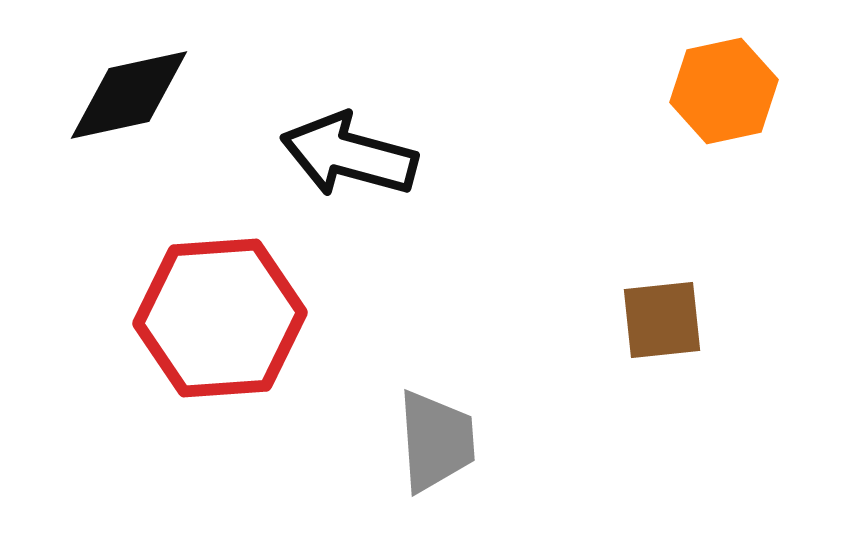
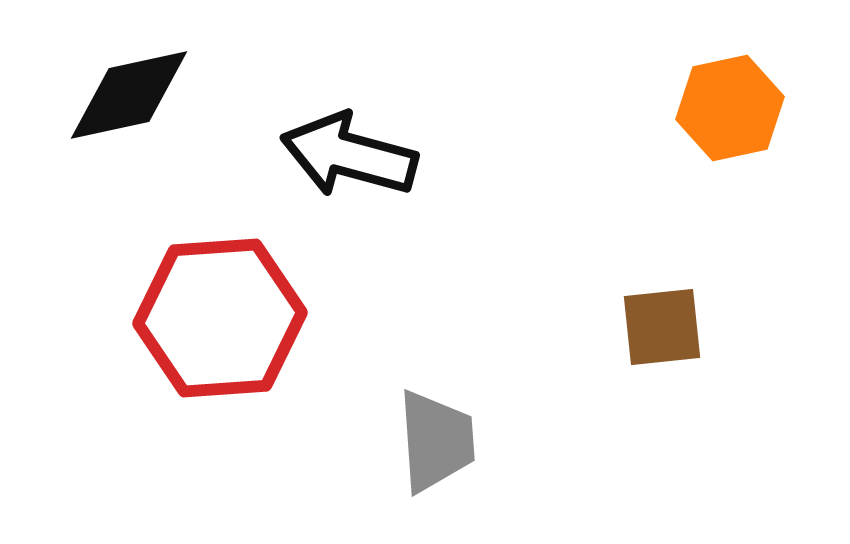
orange hexagon: moved 6 px right, 17 px down
brown square: moved 7 px down
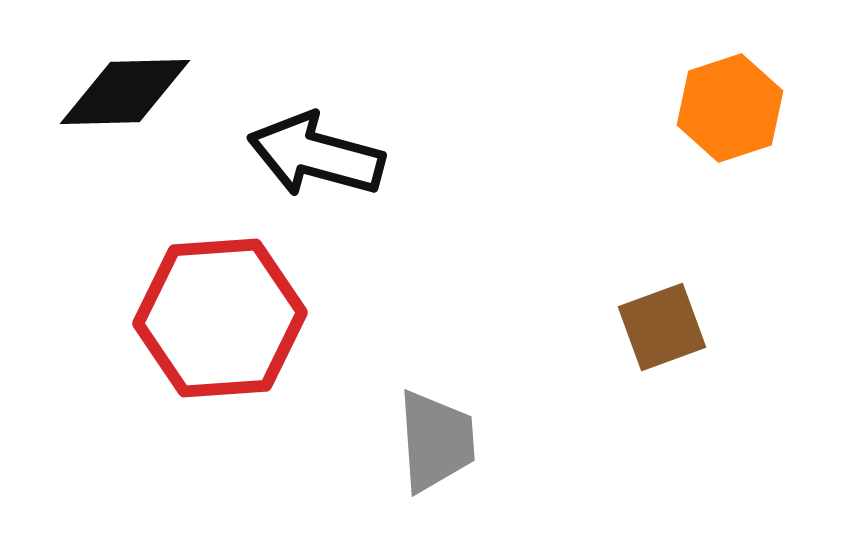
black diamond: moved 4 px left, 3 px up; rotated 11 degrees clockwise
orange hexagon: rotated 6 degrees counterclockwise
black arrow: moved 33 px left
brown square: rotated 14 degrees counterclockwise
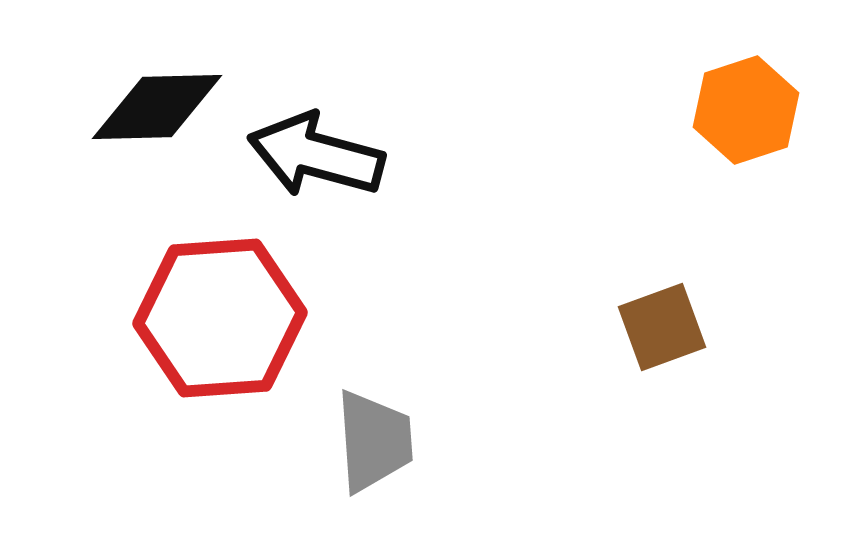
black diamond: moved 32 px right, 15 px down
orange hexagon: moved 16 px right, 2 px down
gray trapezoid: moved 62 px left
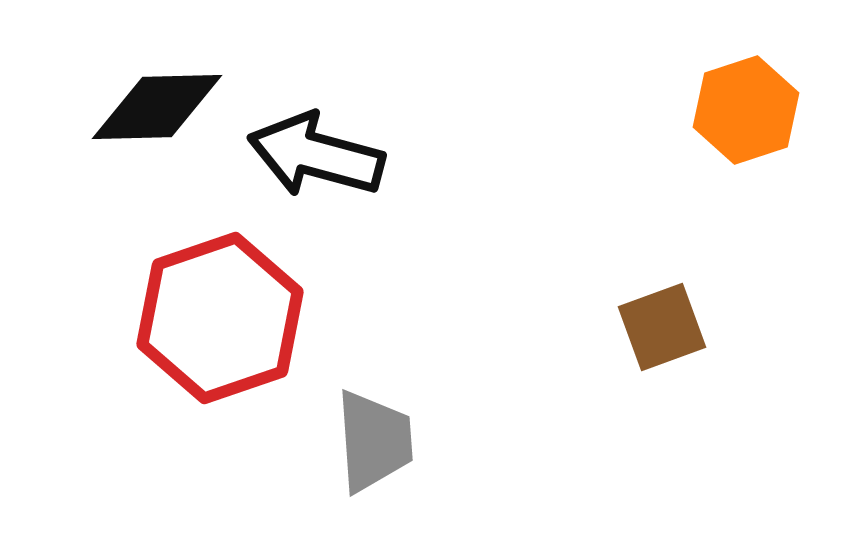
red hexagon: rotated 15 degrees counterclockwise
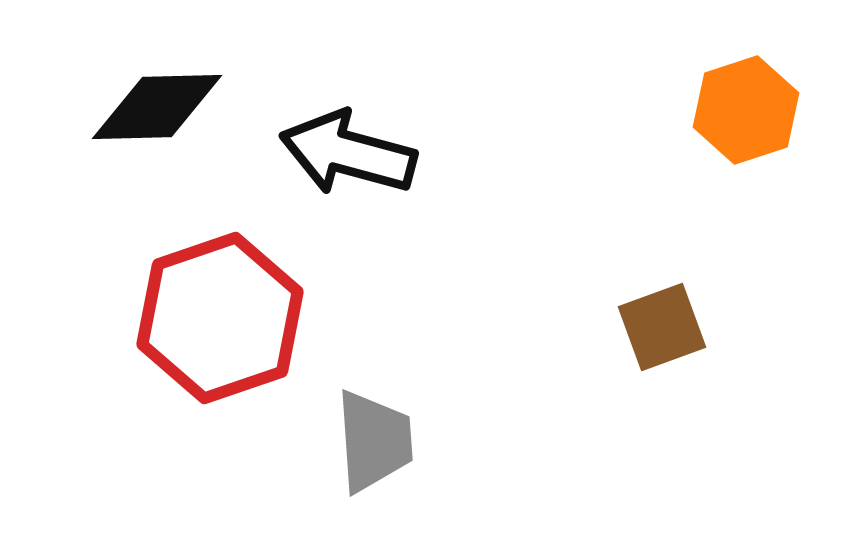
black arrow: moved 32 px right, 2 px up
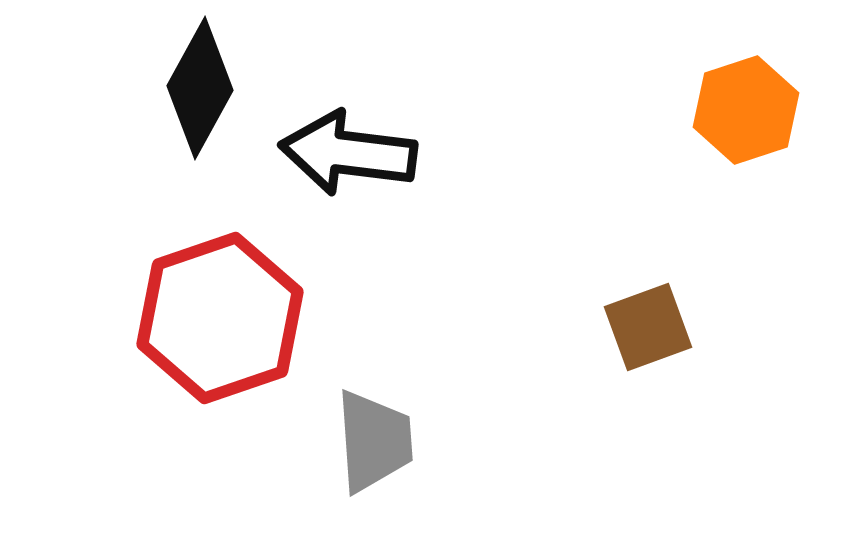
black diamond: moved 43 px right, 19 px up; rotated 60 degrees counterclockwise
black arrow: rotated 8 degrees counterclockwise
brown square: moved 14 px left
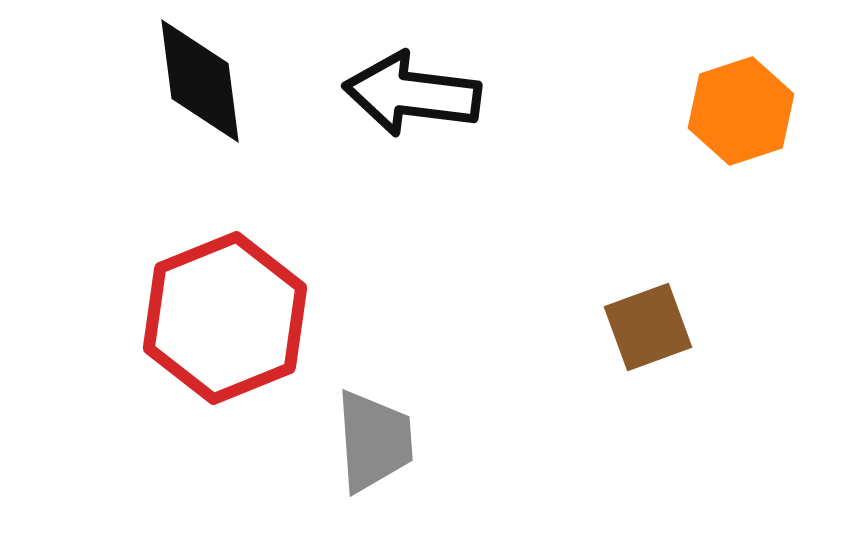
black diamond: moved 7 px up; rotated 36 degrees counterclockwise
orange hexagon: moved 5 px left, 1 px down
black arrow: moved 64 px right, 59 px up
red hexagon: moved 5 px right; rotated 3 degrees counterclockwise
